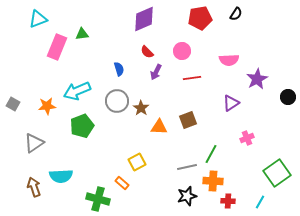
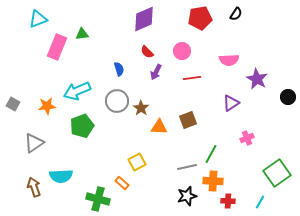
purple star: rotated 15 degrees counterclockwise
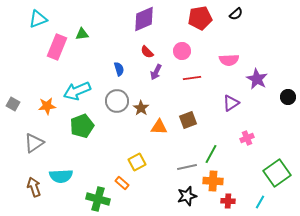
black semicircle: rotated 16 degrees clockwise
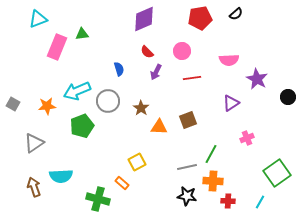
gray circle: moved 9 px left
black star: rotated 24 degrees clockwise
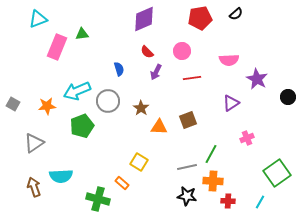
yellow square: moved 2 px right; rotated 30 degrees counterclockwise
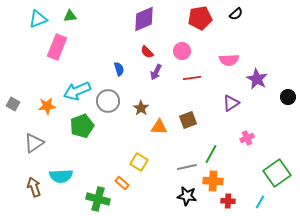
green triangle: moved 12 px left, 18 px up
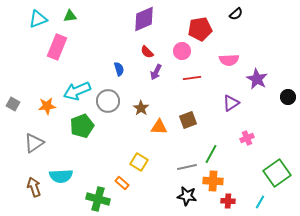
red pentagon: moved 11 px down
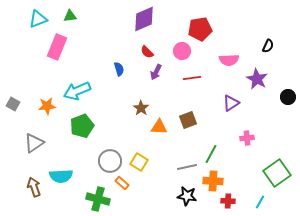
black semicircle: moved 32 px right, 32 px down; rotated 24 degrees counterclockwise
gray circle: moved 2 px right, 60 px down
pink cross: rotated 16 degrees clockwise
